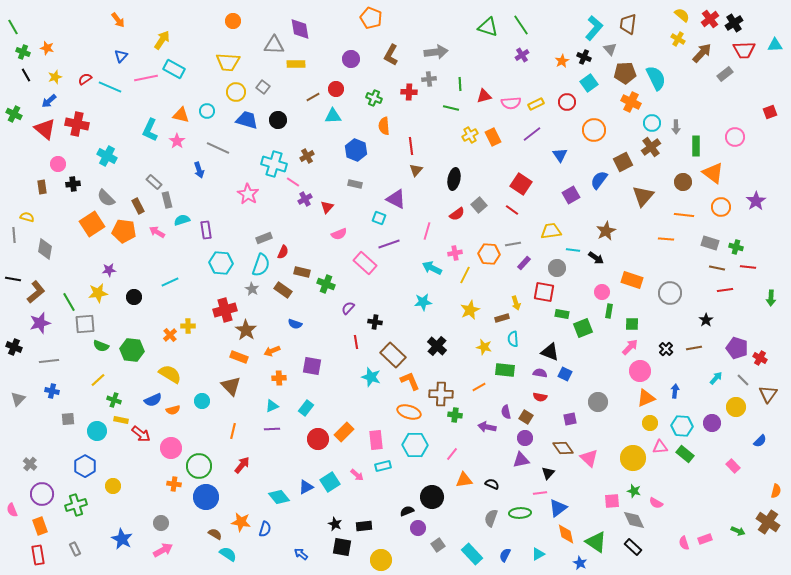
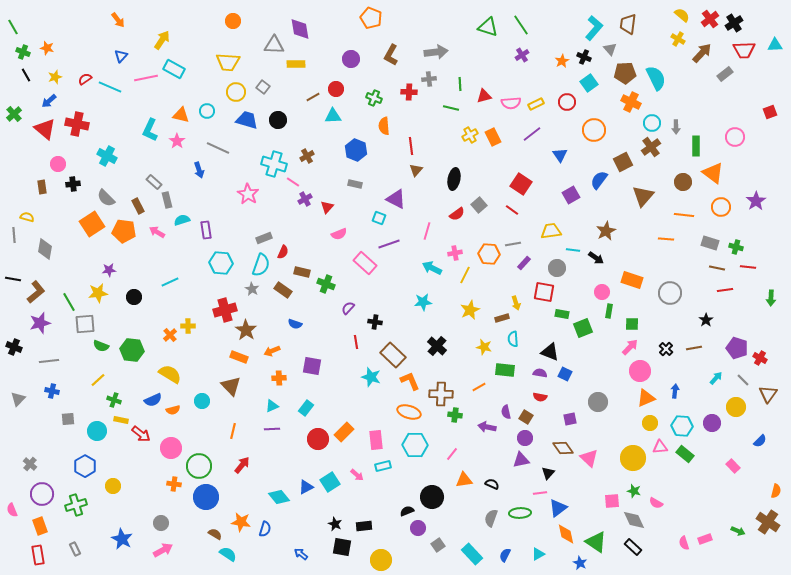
green cross at (14, 114): rotated 21 degrees clockwise
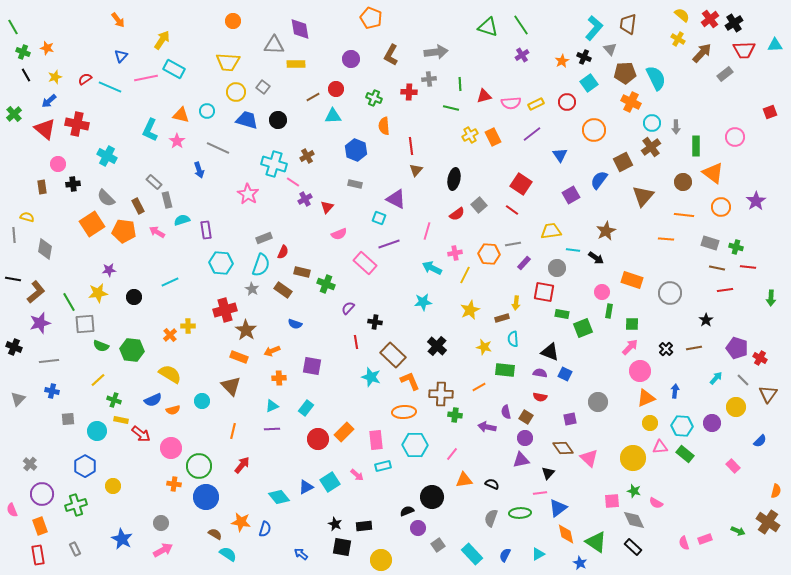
yellow arrow at (516, 303): rotated 24 degrees clockwise
orange ellipse at (409, 412): moved 5 px left; rotated 20 degrees counterclockwise
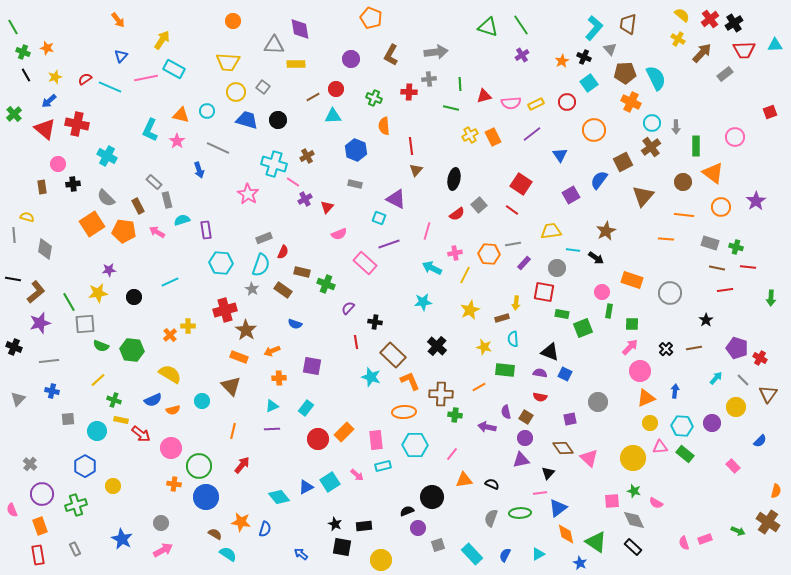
gray square at (438, 545): rotated 16 degrees clockwise
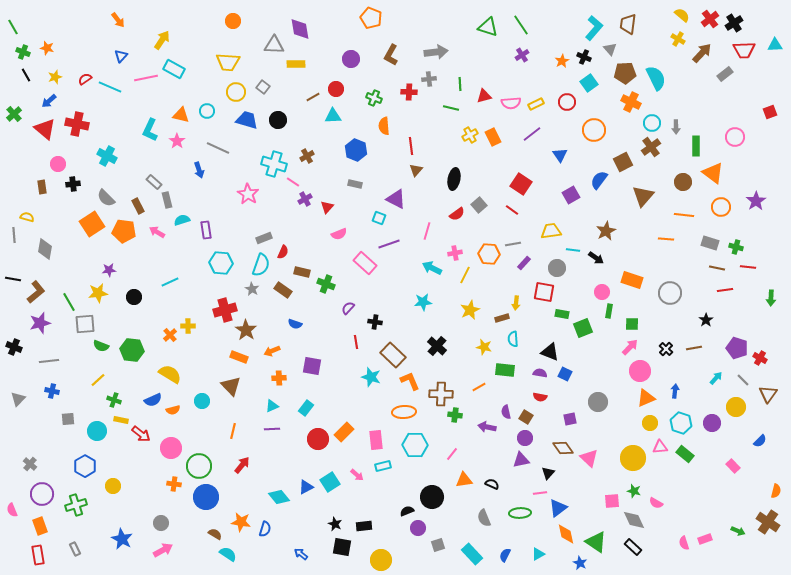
cyan hexagon at (682, 426): moved 1 px left, 3 px up; rotated 15 degrees clockwise
gray semicircle at (491, 518): moved 7 px left; rotated 42 degrees counterclockwise
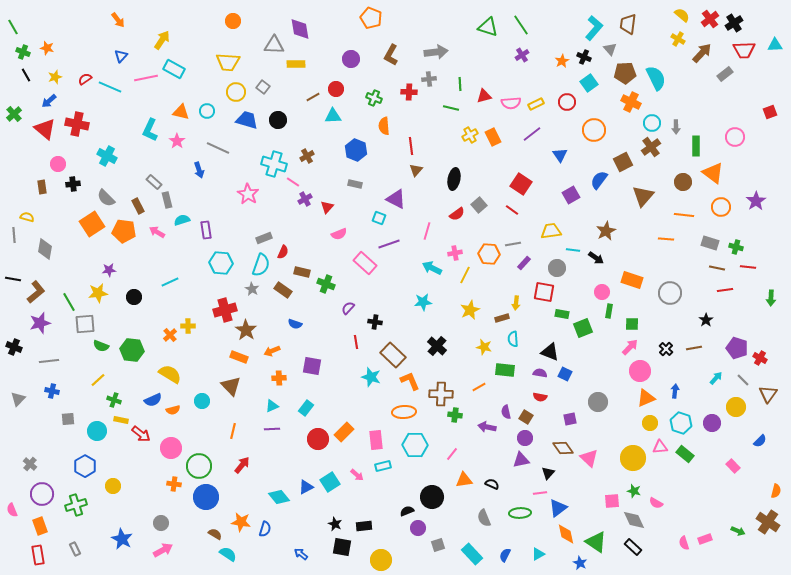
orange triangle at (181, 115): moved 3 px up
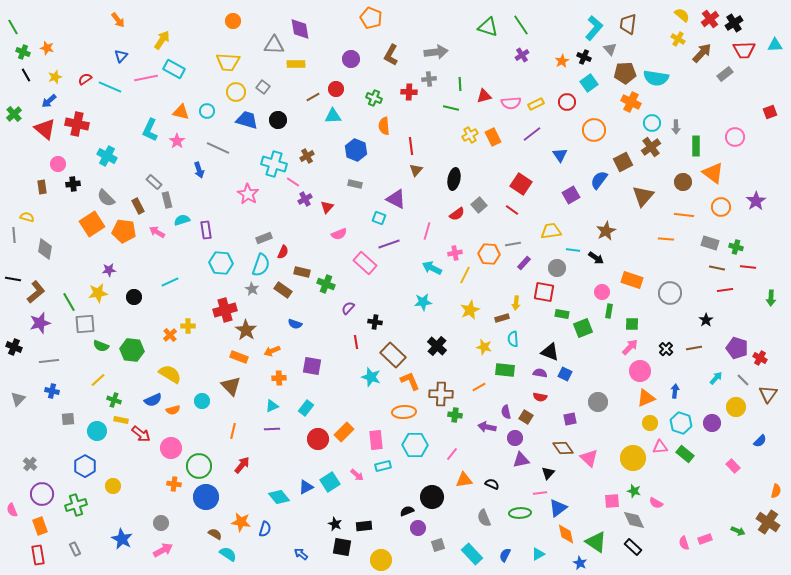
cyan semicircle at (656, 78): rotated 125 degrees clockwise
purple circle at (525, 438): moved 10 px left
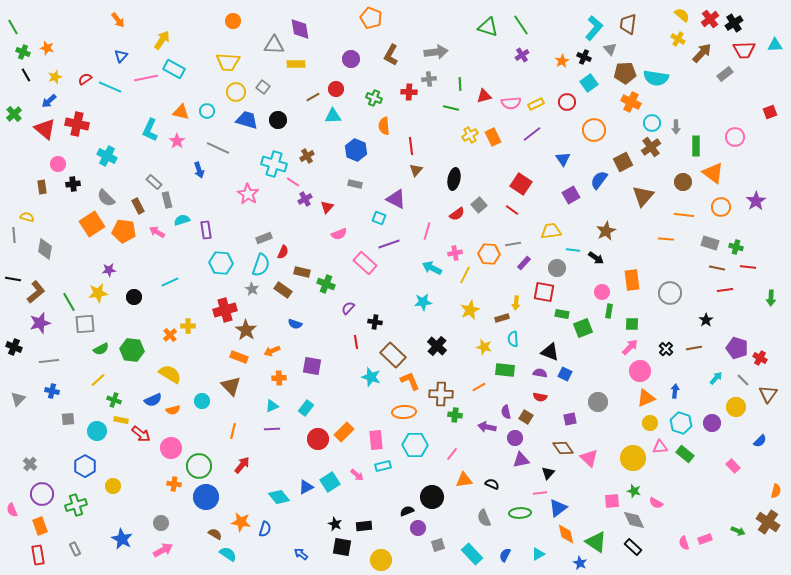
blue triangle at (560, 155): moved 3 px right, 4 px down
orange rectangle at (632, 280): rotated 65 degrees clockwise
green semicircle at (101, 346): moved 3 px down; rotated 49 degrees counterclockwise
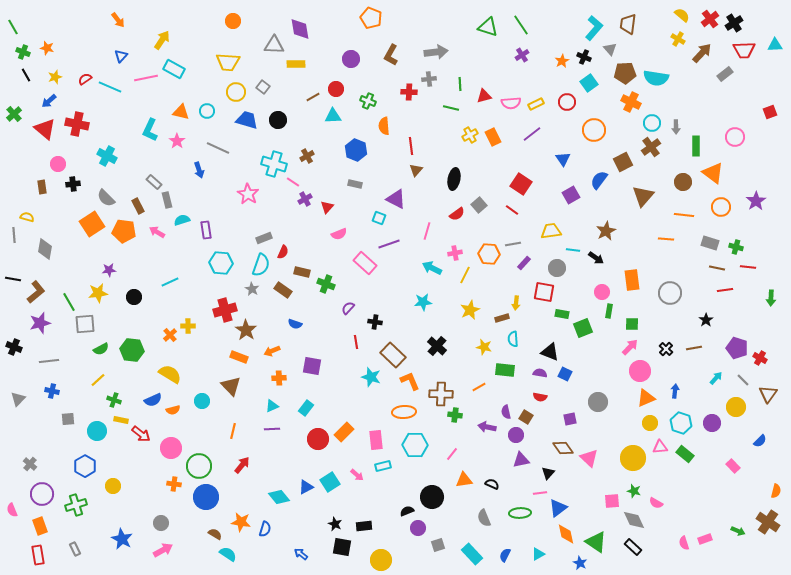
green cross at (374, 98): moved 6 px left, 3 px down
purple circle at (515, 438): moved 1 px right, 3 px up
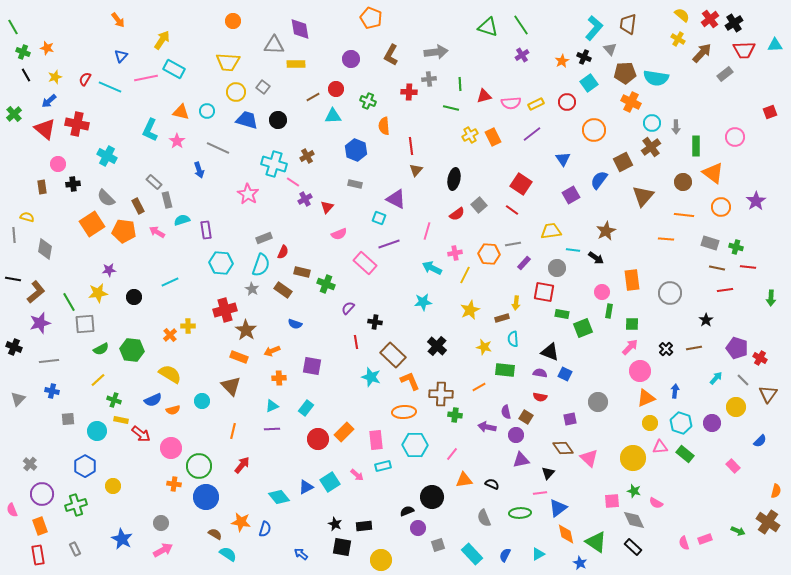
red semicircle at (85, 79): rotated 24 degrees counterclockwise
